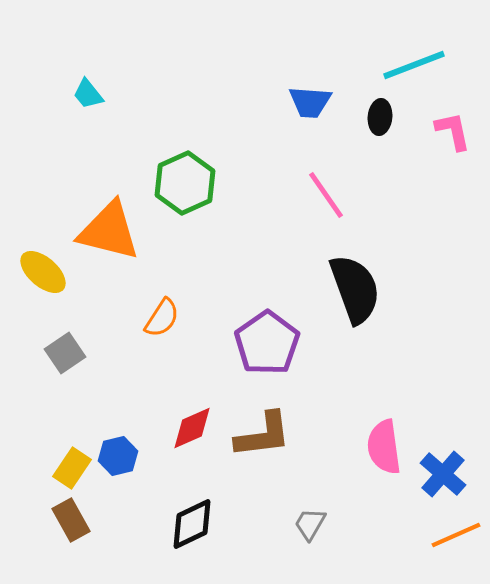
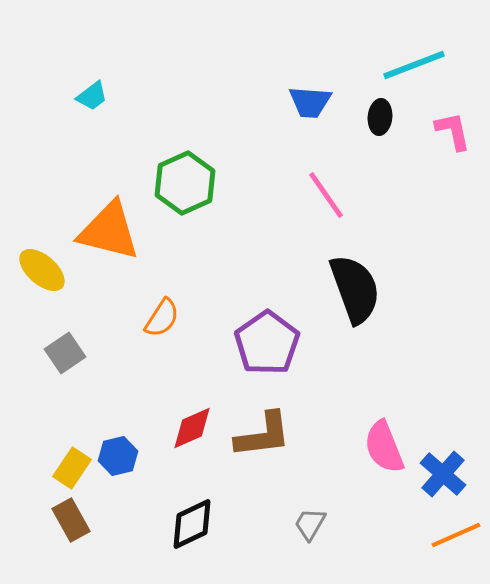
cyan trapezoid: moved 4 px right, 2 px down; rotated 88 degrees counterclockwise
yellow ellipse: moved 1 px left, 2 px up
pink semicircle: rotated 14 degrees counterclockwise
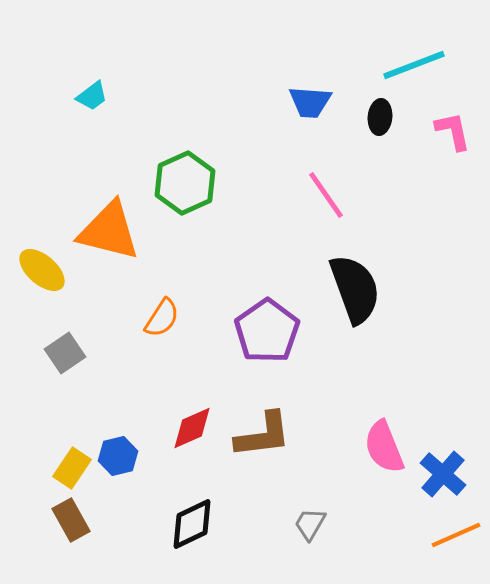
purple pentagon: moved 12 px up
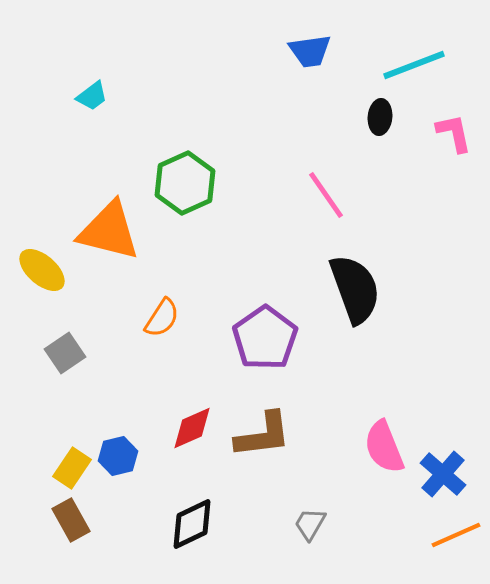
blue trapezoid: moved 51 px up; rotated 12 degrees counterclockwise
pink L-shape: moved 1 px right, 2 px down
purple pentagon: moved 2 px left, 7 px down
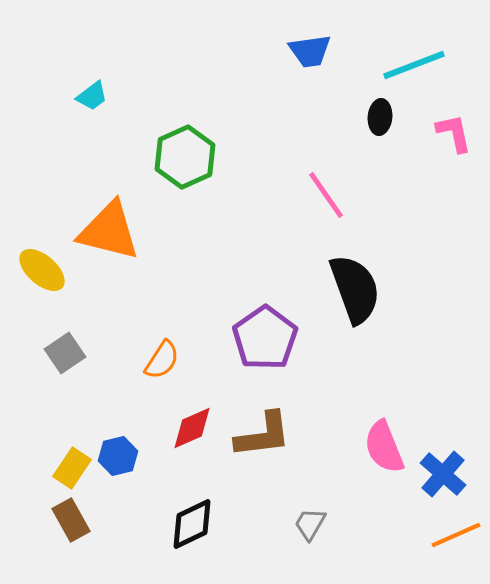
green hexagon: moved 26 px up
orange semicircle: moved 42 px down
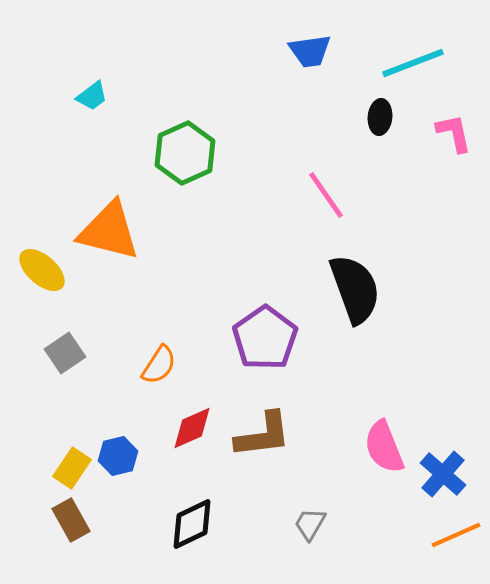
cyan line: moved 1 px left, 2 px up
green hexagon: moved 4 px up
orange semicircle: moved 3 px left, 5 px down
